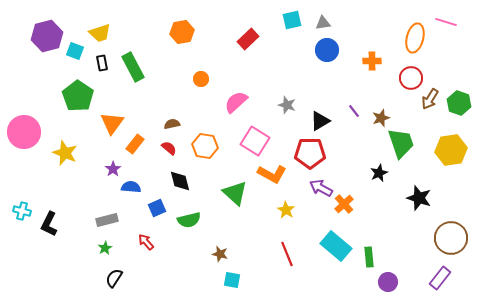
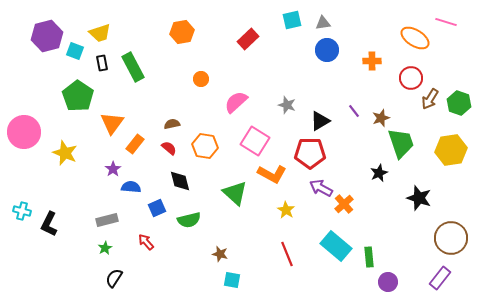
orange ellipse at (415, 38): rotated 72 degrees counterclockwise
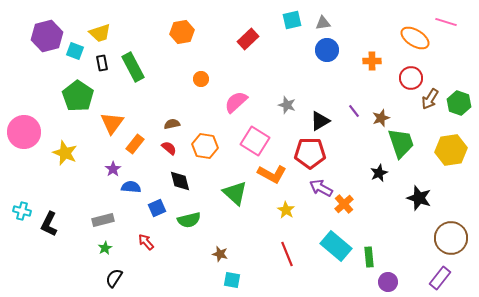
gray rectangle at (107, 220): moved 4 px left
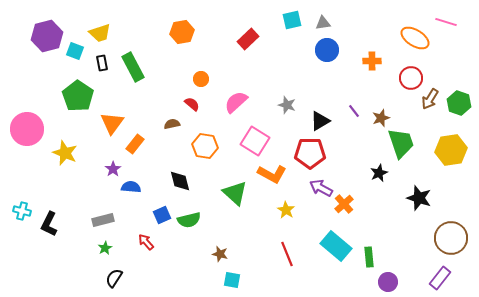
pink circle at (24, 132): moved 3 px right, 3 px up
red semicircle at (169, 148): moved 23 px right, 44 px up
blue square at (157, 208): moved 5 px right, 7 px down
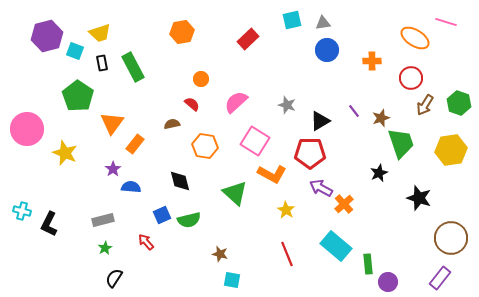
brown arrow at (430, 99): moved 5 px left, 6 px down
green rectangle at (369, 257): moved 1 px left, 7 px down
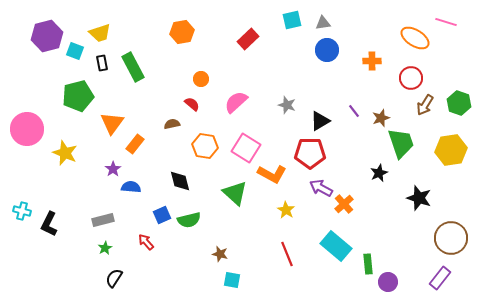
green pentagon at (78, 96): rotated 24 degrees clockwise
pink square at (255, 141): moved 9 px left, 7 px down
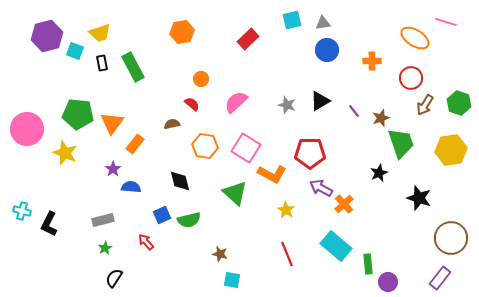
green pentagon at (78, 96): moved 18 px down; rotated 20 degrees clockwise
black triangle at (320, 121): moved 20 px up
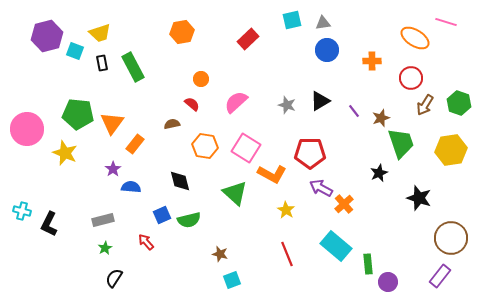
purple rectangle at (440, 278): moved 2 px up
cyan square at (232, 280): rotated 30 degrees counterclockwise
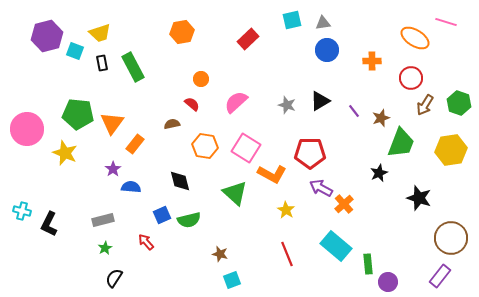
green trapezoid at (401, 143): rotated 40 degrees clockwise
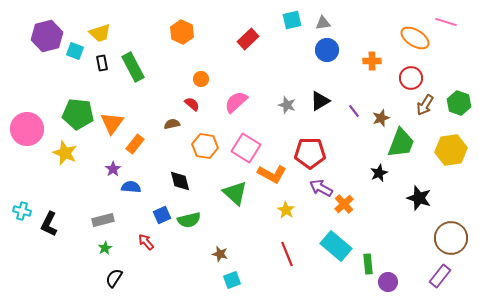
orange hexagon at (182, 32): rotated 25 degrees counterclockwise
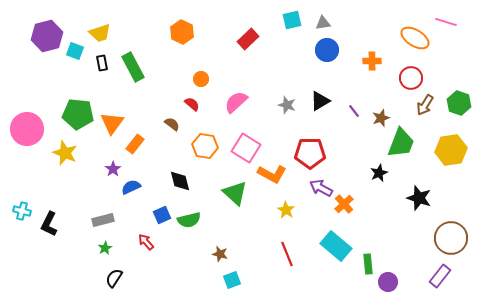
brown semicircle at (172, 124): rotated 49 degrees clockwise
blue semicircle at (131, 187): rotated 30 degrees counterclockwise
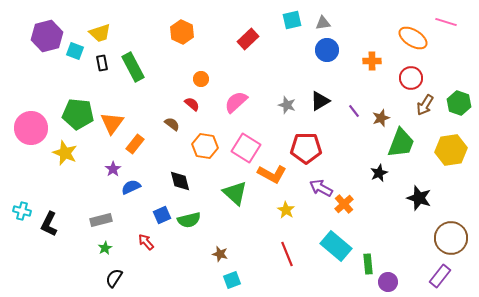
orange ellipse at (415, 38): moved 2 px left
pink circle at (27, 129): moved 4 px right, 1 px up
red pentagon at (310, 153): moved 4 px left, 5 px up
gray rectangle at (103, 220): moved 2 px left
